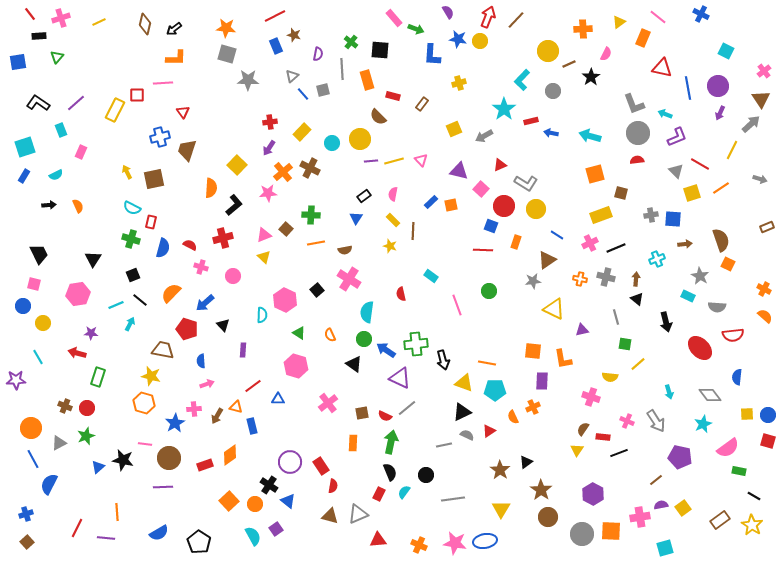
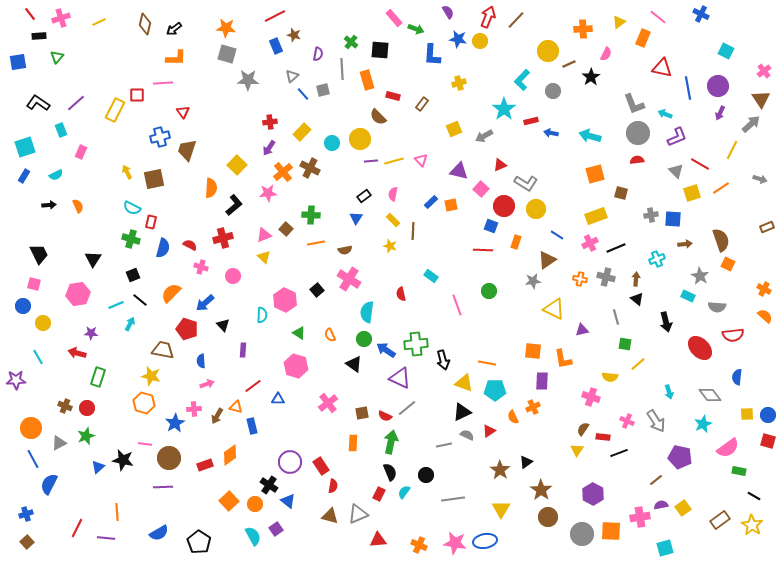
yellow rectangle at (601, 215): moved 5 px left, 1 px down
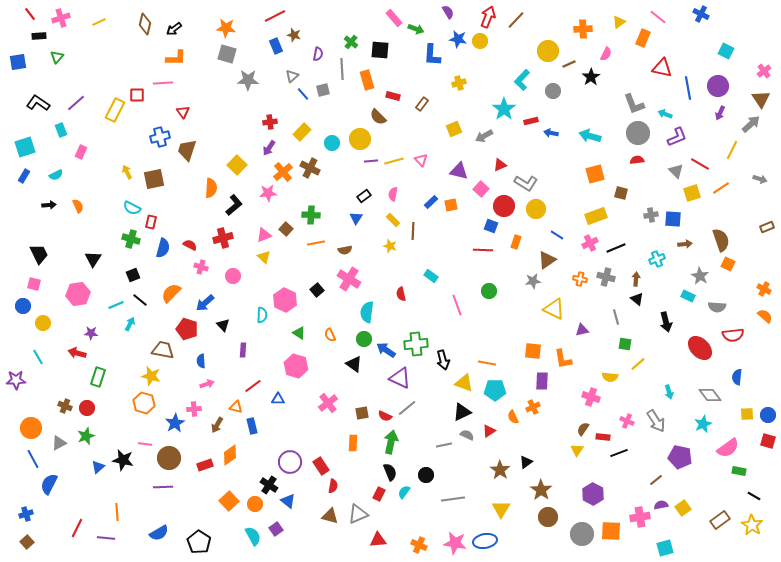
brown arrow at (217, 416): moved 9 px down
